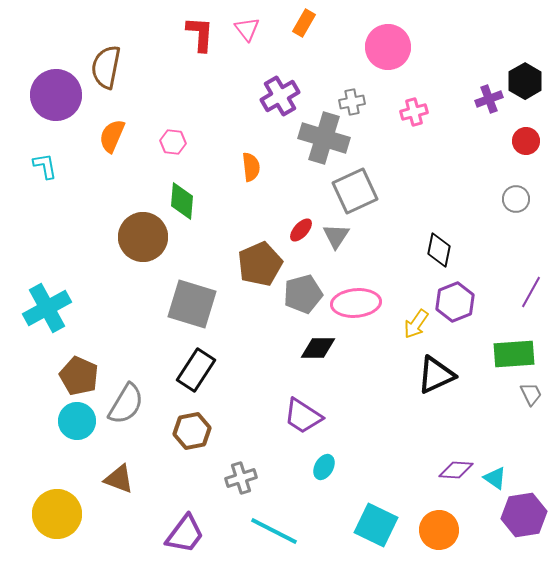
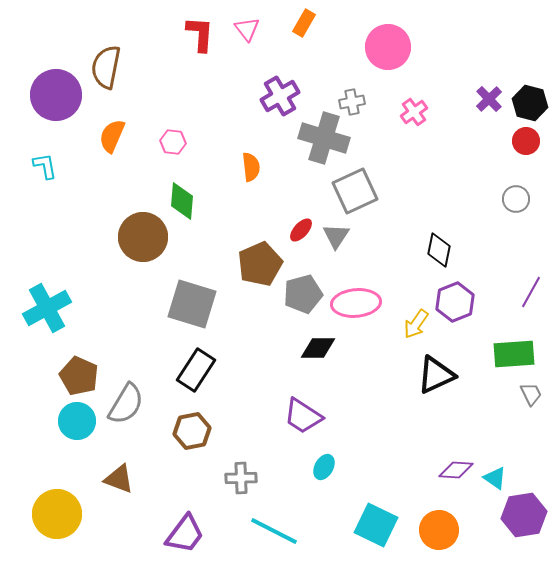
black hexagon at (525, 81): moved 5 px right, 22 px down; rotated 16 degrees counterclockwise
purple cross at (489, 99): rotated 24 degrees counterclockwise
pink cross at (414, 112): rotated 20 degrees counterclockwise
gray cross at (241, 478): rotated 16 degrees clockwise
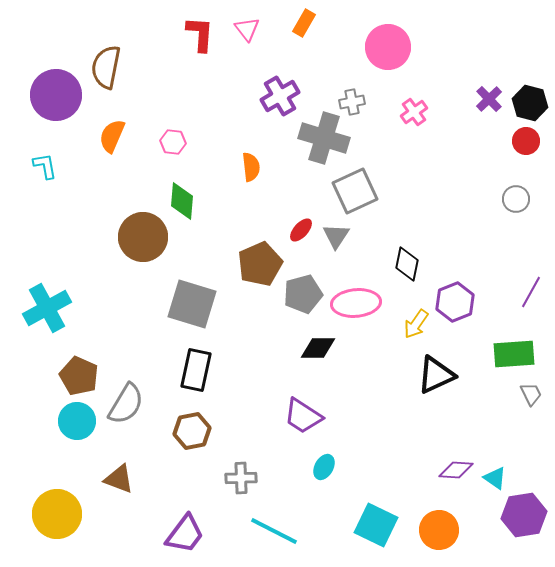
black diamond at (439, 250): moved 32 px left, 14 px down
black rectangle at (196, 370): rotated 21 degrees counterclockwise
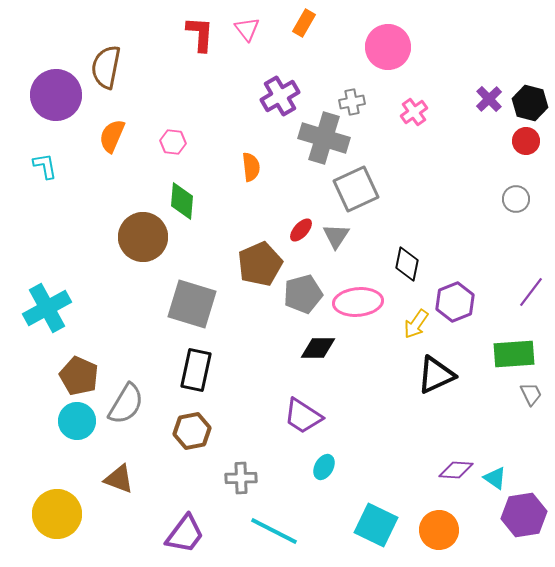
gray square at (355, 191): moved 1 px right, 2 px up
purple line at (531, 292): rotated 8 degrees clockwise
pink ellipse at (356, 303): moved 2 px right, 1 px up
